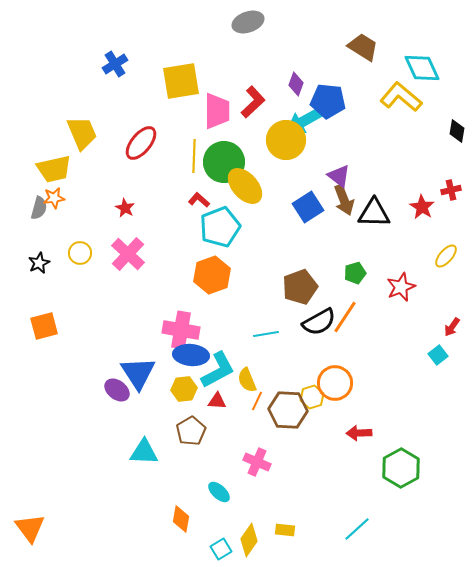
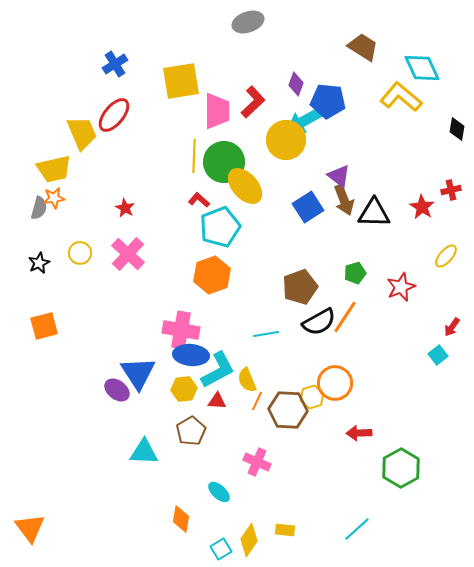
black diamond at (457, 131): moved 2 px up
red ellipse at (141, 143): moved 27 px left, 28 px up
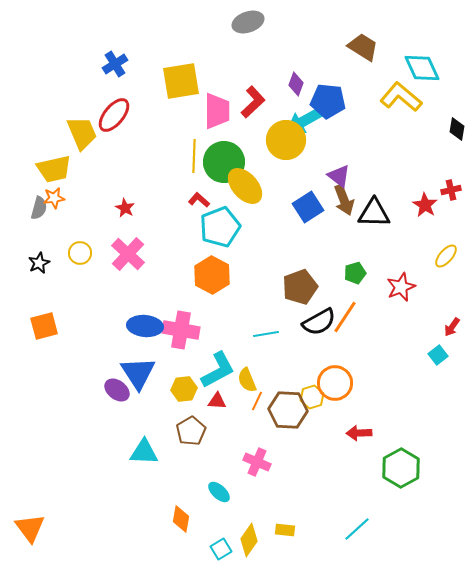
red star at (422, 207): moved 3 px right, 2 px up
orange hexagon at (212, 275): rotated 12 degrees counterclockwise
blue ellipse at (191, 355): moved 46 px left, 29 px up
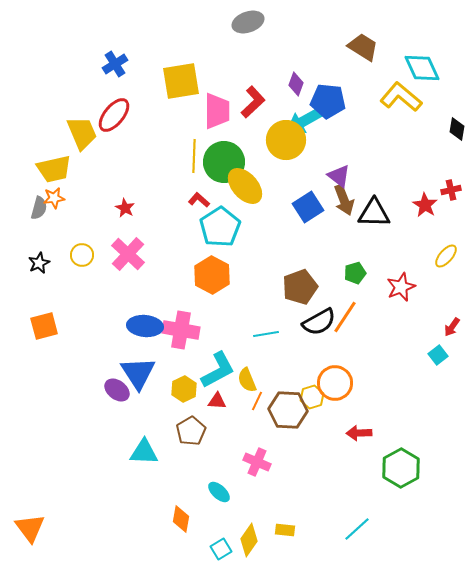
cyan pentagon at (220, 227): rotated 12 degrees counterclockwise
yellow circle at (80, 253): moved 2 px right, 2 px down
yellow hexagon at (184, 389): rotated 20 degrees counterclockwise
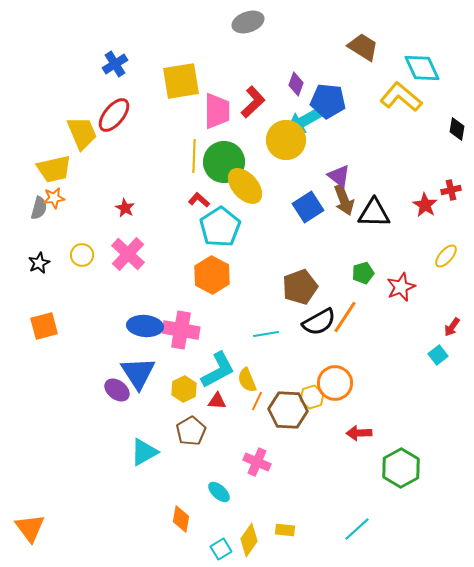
green pentagon at (355, 273): moved 8 px right
cyan triangle at (144, 452): rotated 32 degrees counterclockwise
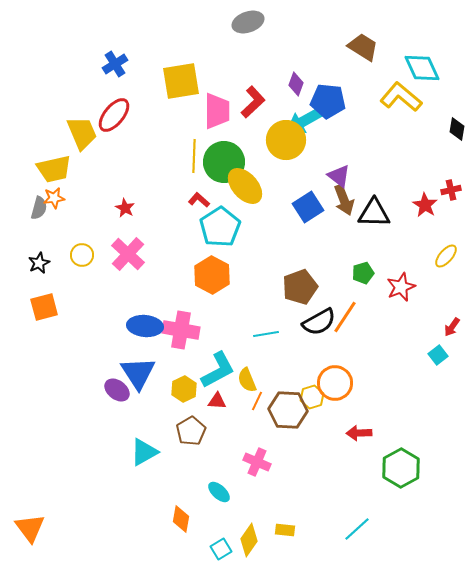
orange square at (44, 326): moved 19 px up
